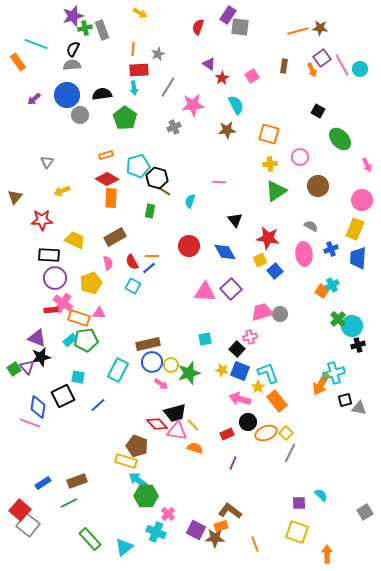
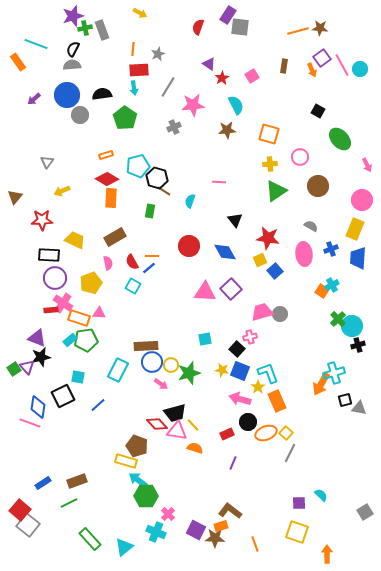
brown rectangle at (148, 344): moved 2 px left, 2 px down; rotated 10 degrees clockwise
orange rectangle at (277, 401): rotated 15 degrees clockwise
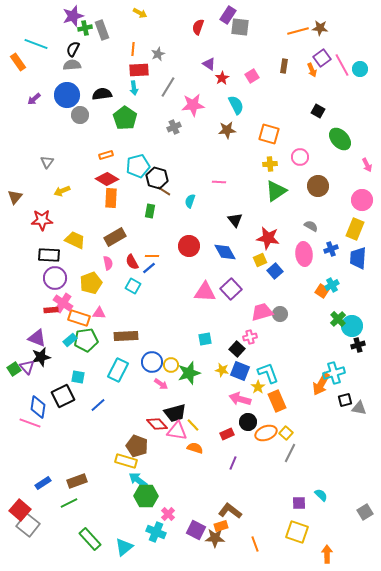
brown rectangle at (146, 346): moved 20 px left, 10 px up
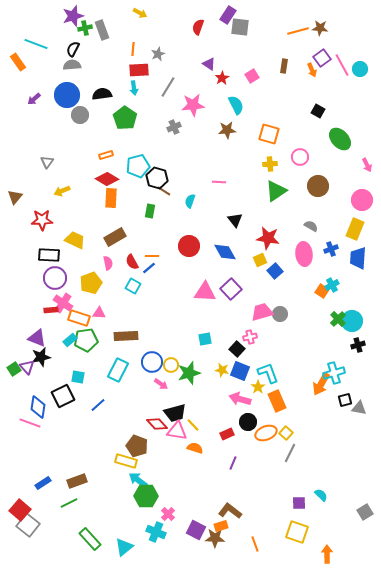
cyan circle at (352, 326): moved 5 px up
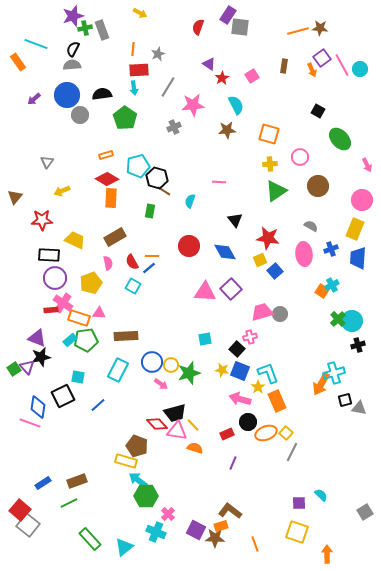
gray line at (290, 453): moved 2 px right, 1 px up
